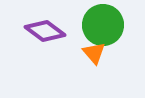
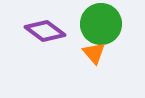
green circle: moved 2 px left, 1 px up
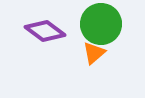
orange triangle: rotated 30 degrees clockwise
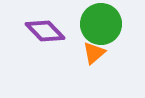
purple diamond: rotated 9 degrees clockwise
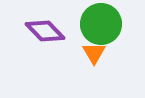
orange triangle: rotated 20 degrees counterclockwise
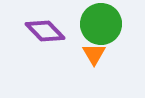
orange triangle: moved 1 px down
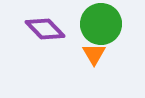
purple diamond: moved 2 px up
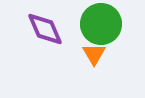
purple diamond: rotated 21 degrees clockwise
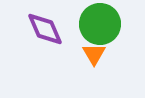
green circle: moved 1 px left
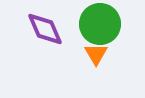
orange triangle: moved 2 px right
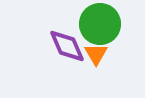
purple diamond: moved 22 px right, 17 px down
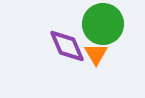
green circle: moved 3 px right
